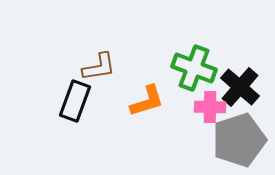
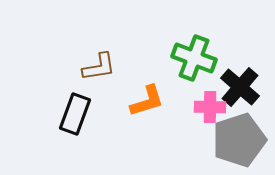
green cross: moved 10 px up
black rectangle: moved 13 px down
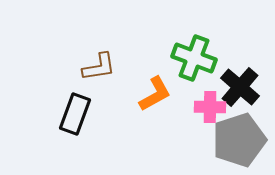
orange L-shape: moved 8 px right, 7 px up; rotated 12 degrees counterclockwise
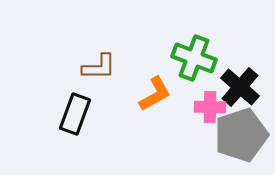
brown L-shape: rotated 9 degrees clockwise
gray pentagon: moved 2 px right, 5 px up
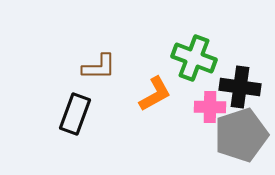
black cross: rotated 33 degrees counterclockwise
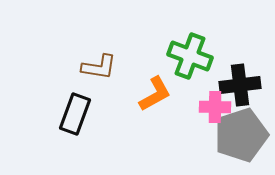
green cross: moved 4 px left, 2 px up
brown L-shape: rotated 9 degrees clockwise
black cross: moved 2 px up; rotated 15 degrees counterclockwise
pink cross: moved 5 px right
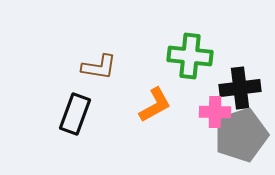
green cross: rotated 15 degrees counterclockwise
black cross: moved 3 px down
orange L-shape: moved 11 px down
pink cross: moved 5 px down
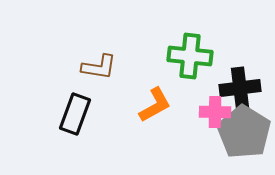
gray pentagon: moved 3 px right, 3 px up; rotated 22 degrees counterclockwise
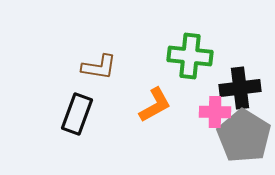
black rectangle: moved 2 px right
gray pentagon: moved 4 px down
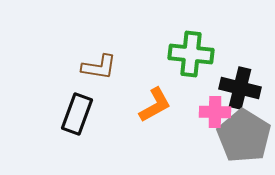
green cross: moved 1 px right, 2 px up
black cross: rotated 21 degrees clockwise
